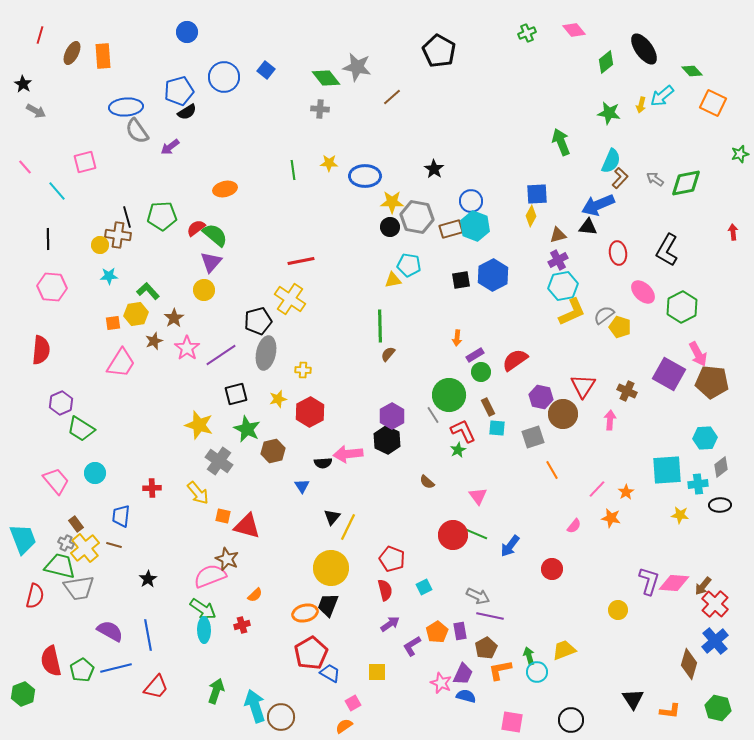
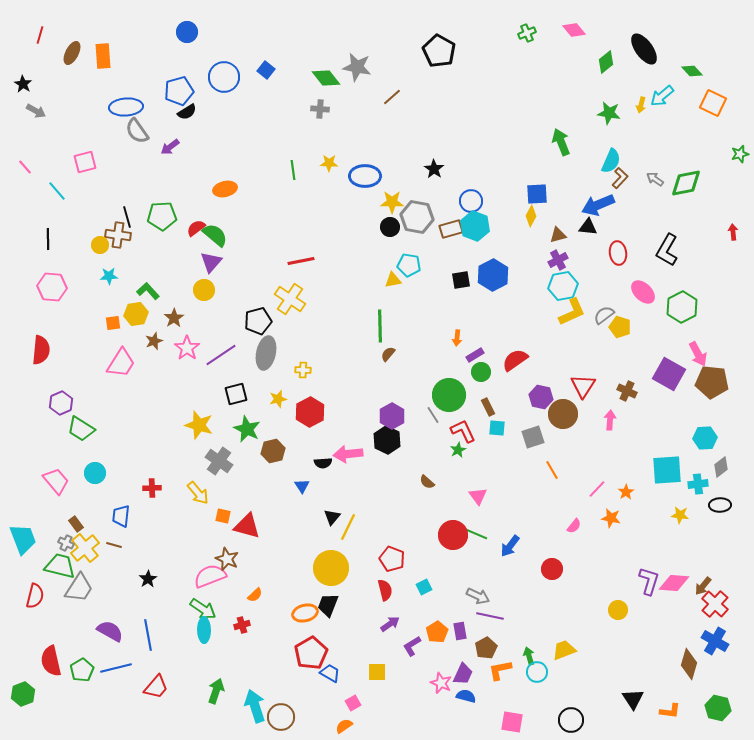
gray trapezoid at (79, 588): rotated 48 degrees counterclockwise
blue cross at (715, 641): rotated 20 degrees counterclockwise
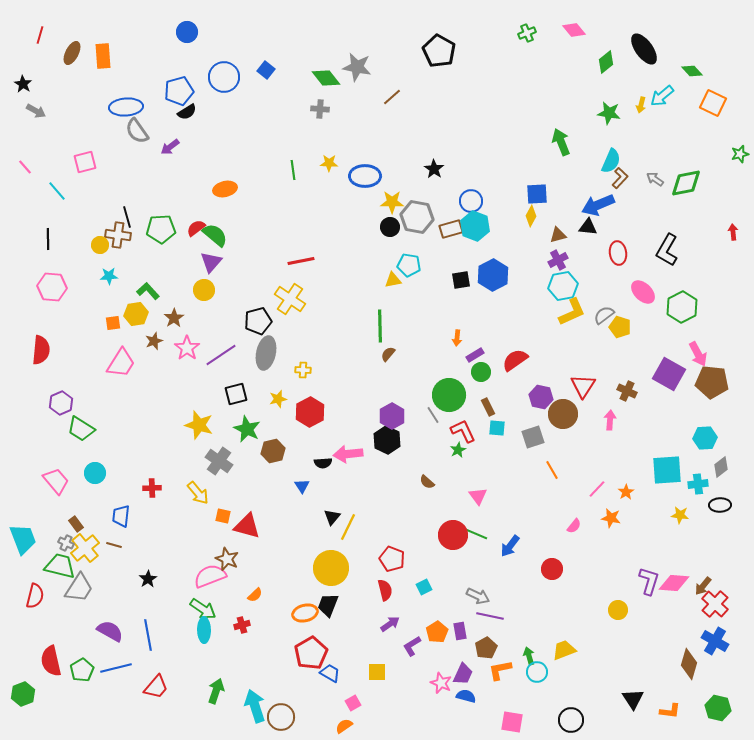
green pentagon at (162, 216): moved 1 px left, 13 px down
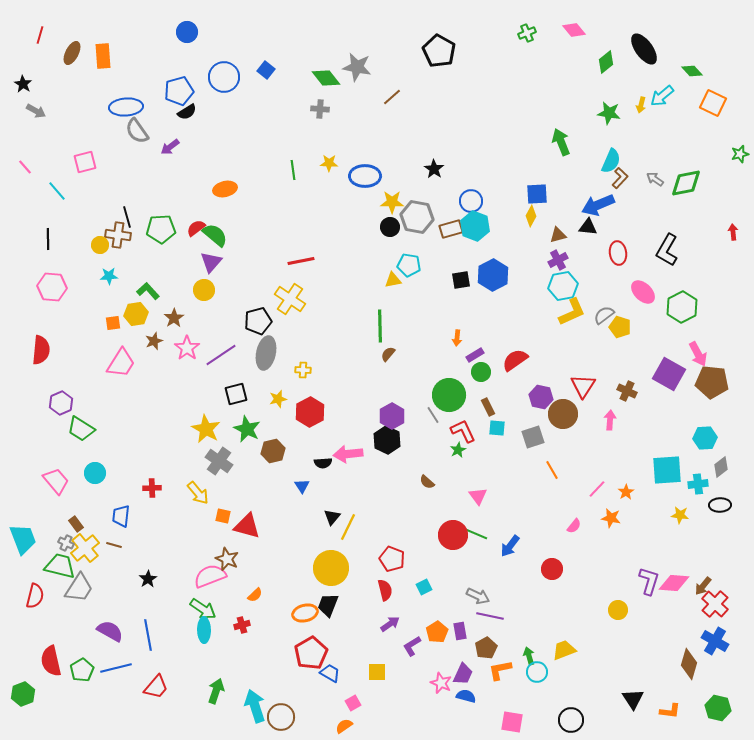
yellow star at (199, 425): moved 7 px right, 4 px down; rotated 12 degrees clockwise
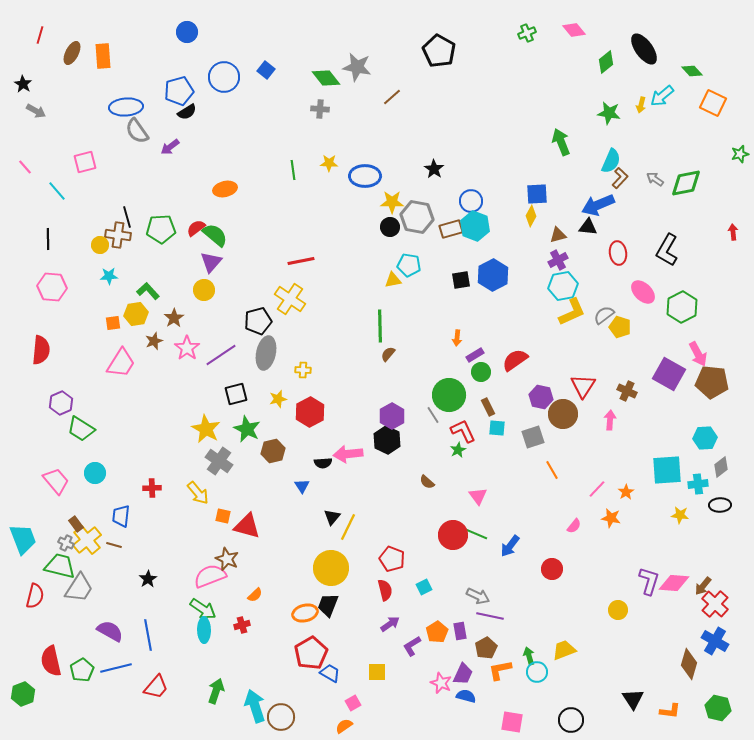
yellow cross at (85, 548): moved 2 px right, 8 px up
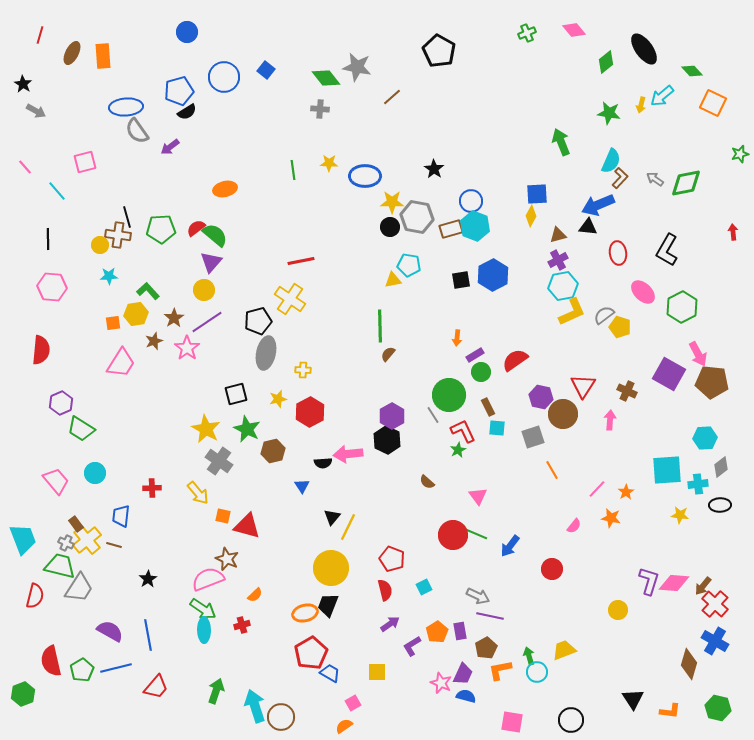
purple line at (221, 355): moved 14 px left, 33 px up
pink semicircle at (210, 576): moved 2 px left, 3 px down
